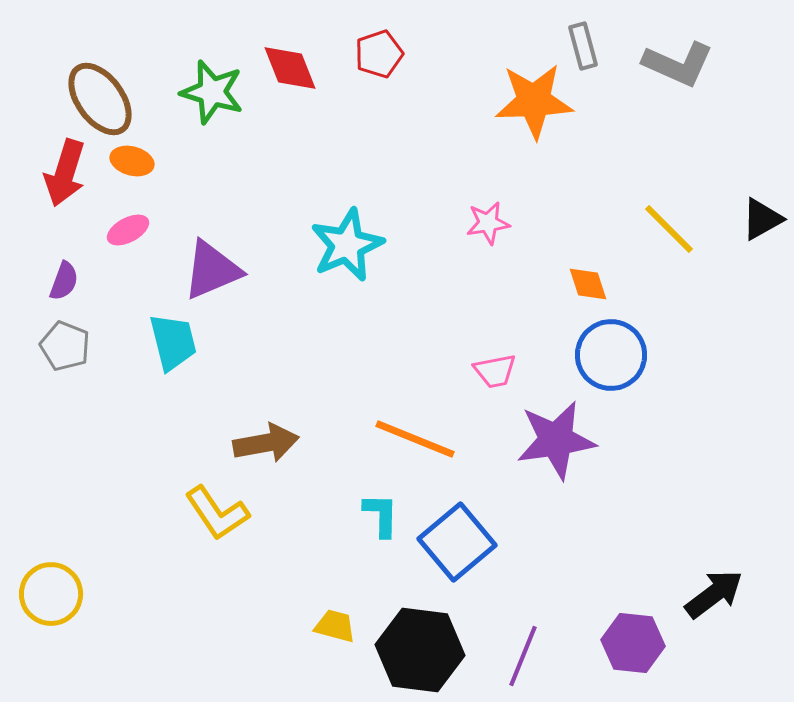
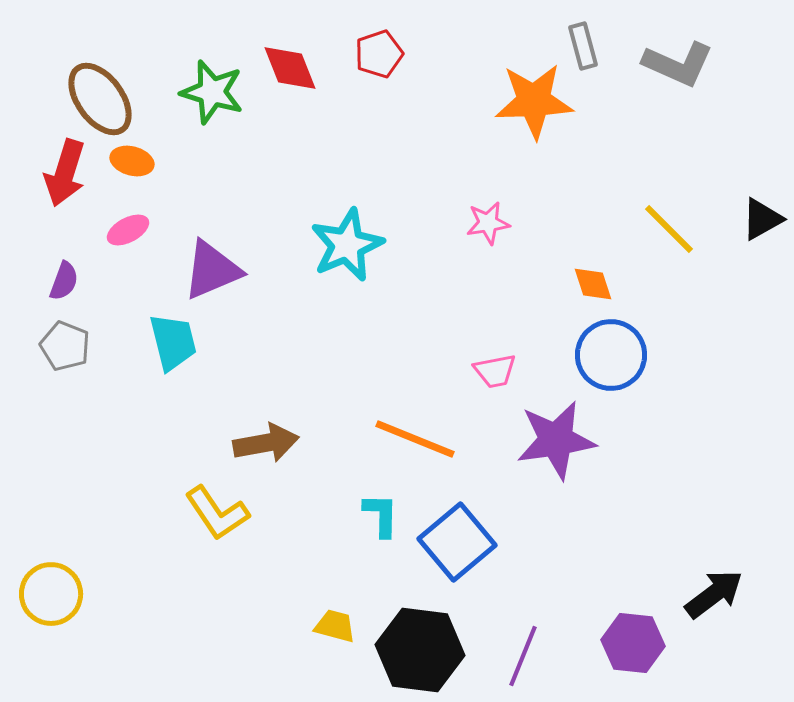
orange diamond: moved 5 px right
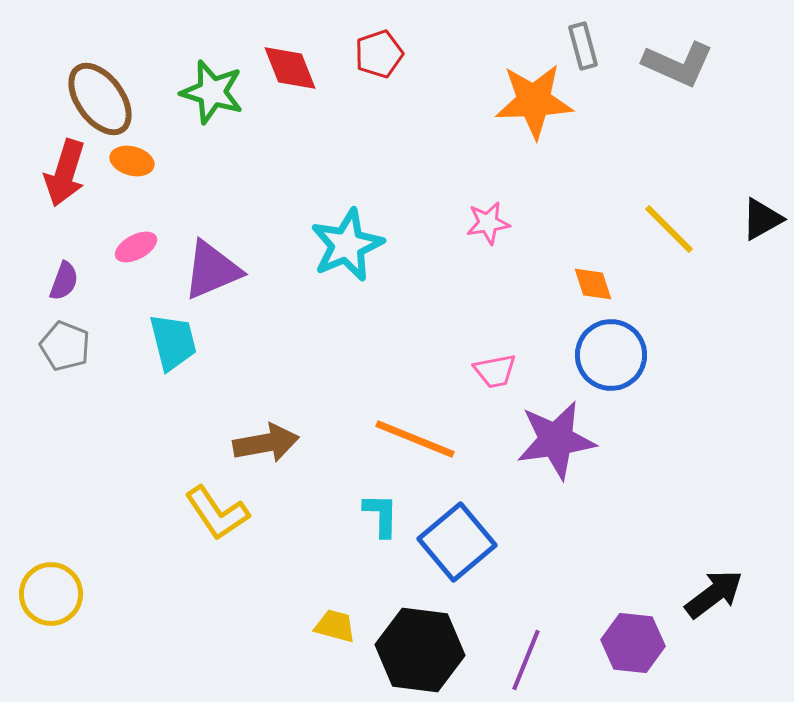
pink ellipse: moved 8 px right, 17 px down
purple line: moved 3 px right, 4 px down
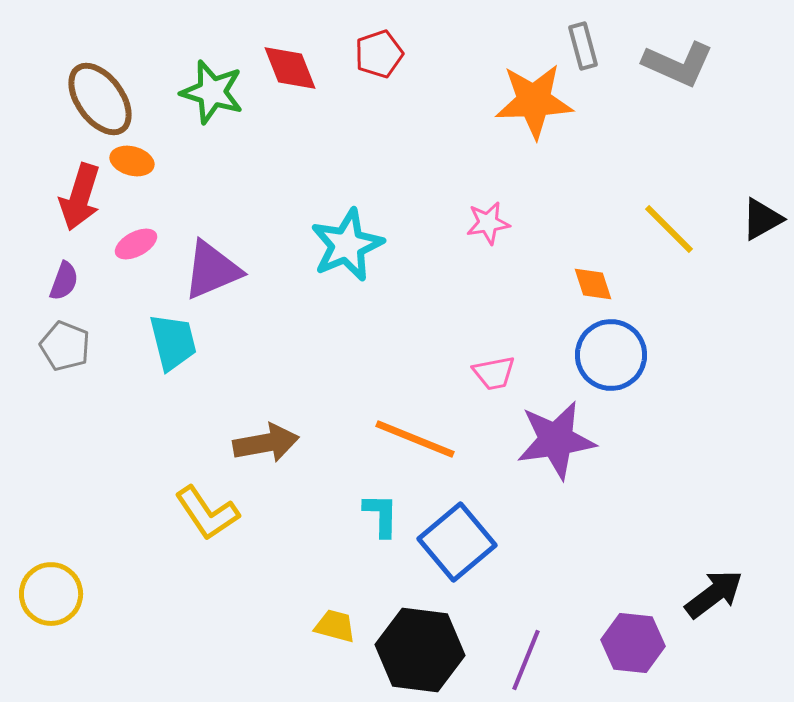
red arrow: moved 15 px right, 24 px down
pink ellipse: moved 3 px up
pink trapezoid: moved 1 px left, 2 px down
yellow L-shape: moved 10 px left
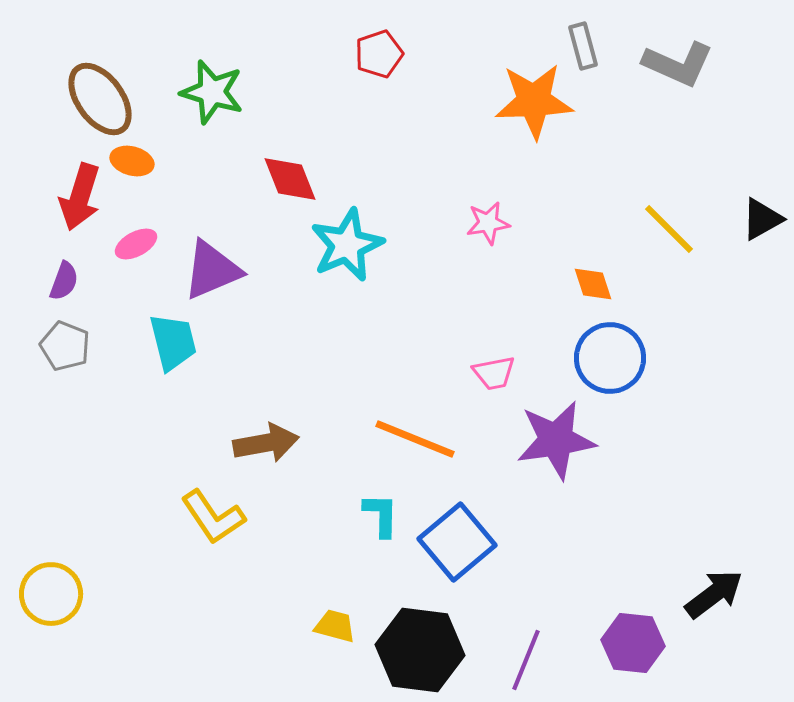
red diamond: moved 111 px down
blue circle: moved 1 px left, 3 px down
yellow L-shape: moved 6 px right, 4 px down
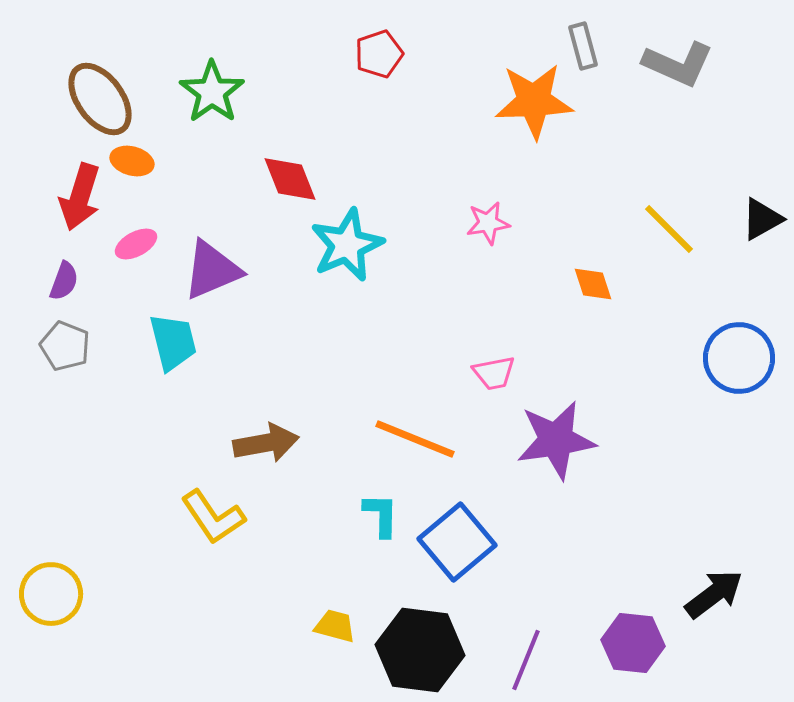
green star: rotated 20 degrees clockwise
blue circle: moved 129 px right
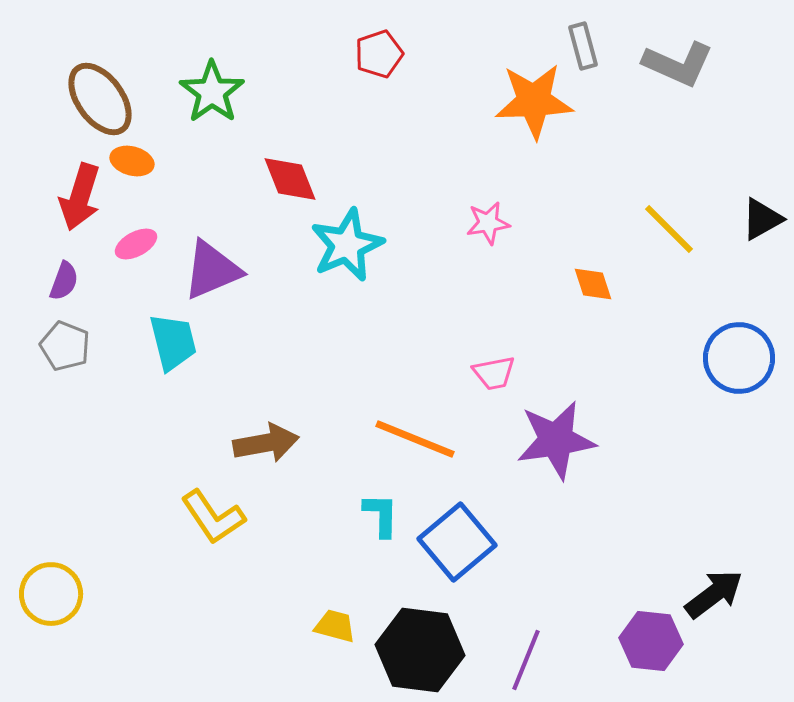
purple hexagon: moved 18 px right, 2 px up
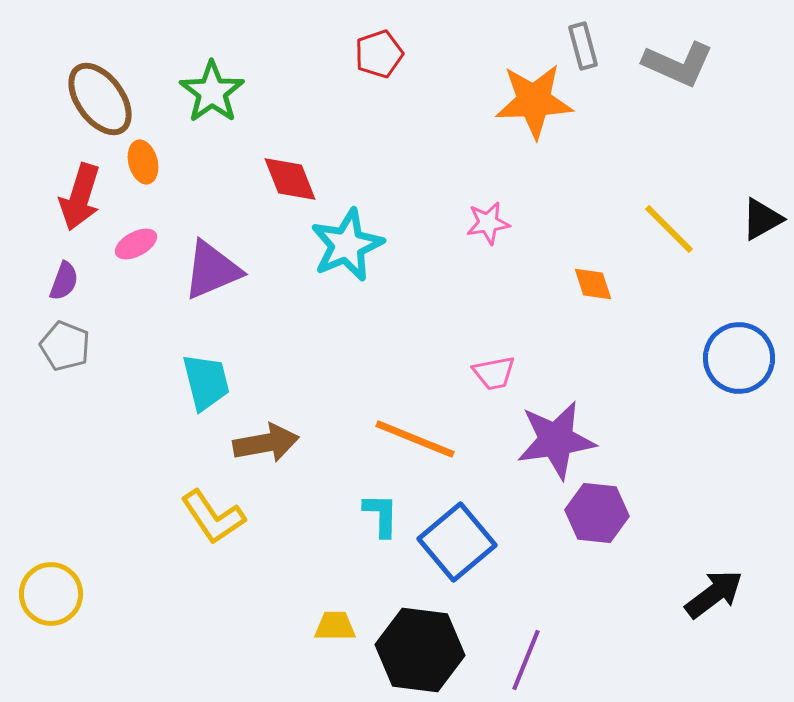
orange ellipse: moved 11 px right, 1 px down; rotated 60 degrees clockwise
cyan trapezoid: moved 33 px right, 40 px down
yellow trapezoid: rotated 15 degrees counterclockwise
purple hexagon: moved 54 px left, 128 px up
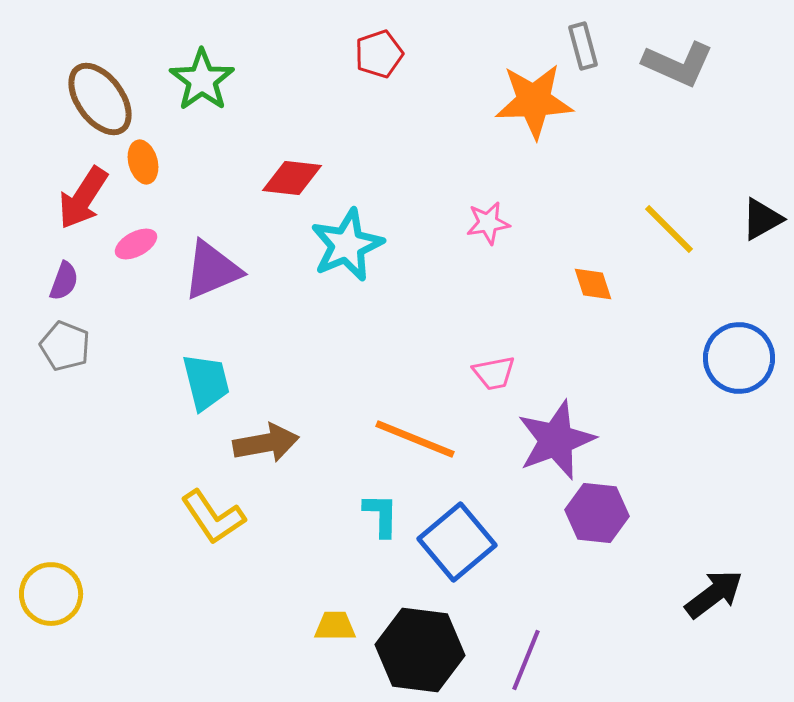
green star: moved 10 px left, 12 px up
red diamond: moved 2 px right, 1 px up; rotated 62 degrees counterclockwise
red arrow: moved 3 px right, 1 px down; rotated 16 degrees clockwise
purple star: rotated 12 degrees counterclockwise
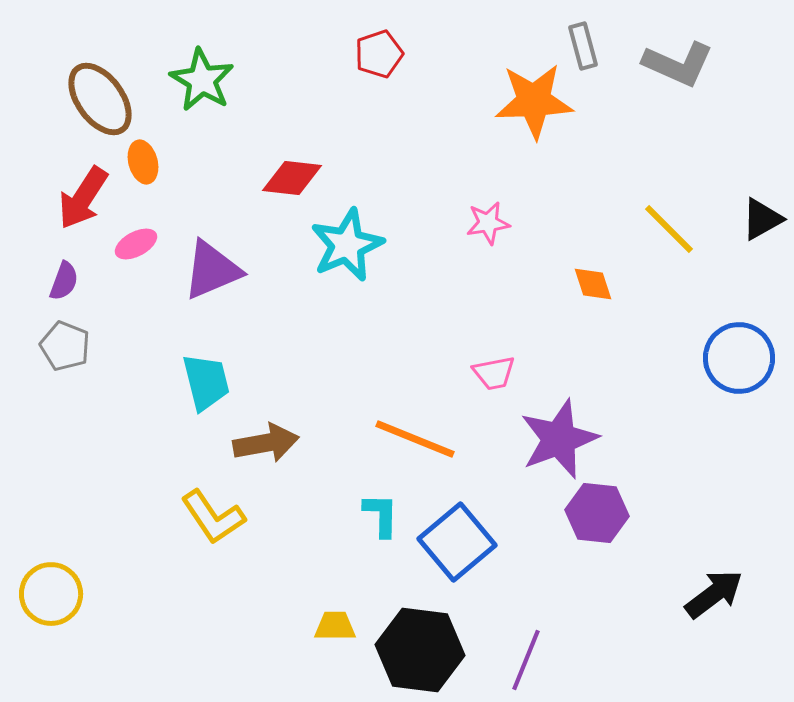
green star: rotated 6 degrees counterclockwise
purple star: moved 3 px right, 1 px up
